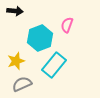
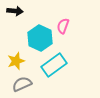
pink semicircle: moved 4 px left, 1 px down
cyan hexagon: rotated 15 degrees counterclockwise
cyan rectangle: rotated 15 degrees clockwise
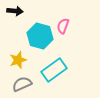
cyan hexagon: moved 2 px up; rotated 10 degrees counterclockwise
yellow star: moved 2 px right, 1 px up
cyan rectangle: moved 5 px down
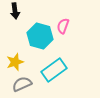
black arrow: rotated 77 degrees clockwise
yellow star: moved 3 px left, 2 px down
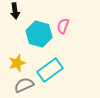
cyan hexagon: moved 1 px left, 2 px up
yellow star: moved 2 px right, 1 px down
cyan rectangle: moved 4 px left
gray semicircle: moved 2 px right, 1 px down
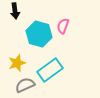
gray semicircle: moved 1 px right
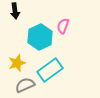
cyan hexagon: moved 1 px right, 3 px down; rotated 20 degrees clockwise
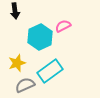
pink semicircle: rotated 42 degrees clockwise
cyan rectangle: moved 1 px down
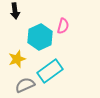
pink semicircle: rotated 133 degrees clockwise
yellow star: moved 4 px up
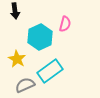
pink semicircle: moved 2 px right, 2 px up
yellow star: rotated 24 degrees counterclockwise
